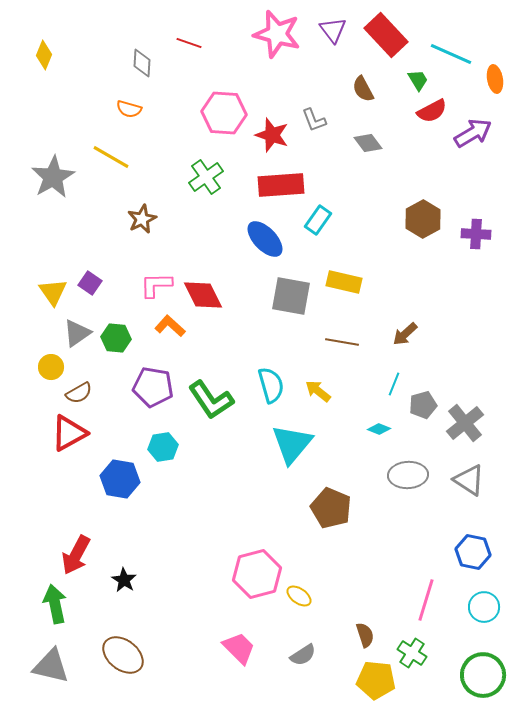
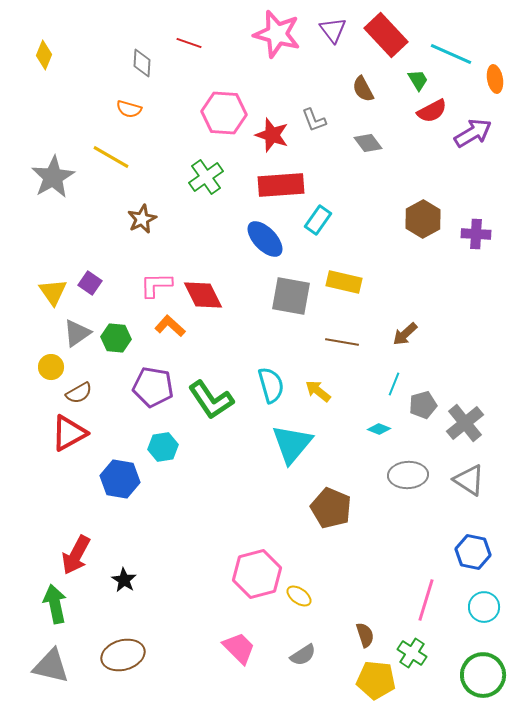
brown ellipse at (123, 655): rotated 54 degrees counterclockwise
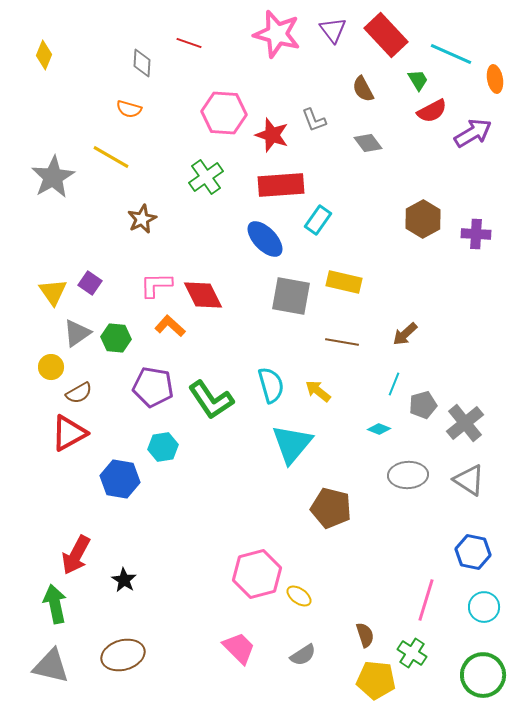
brown pentagon at (331, 508): rotated 9 degrees counterclockwise
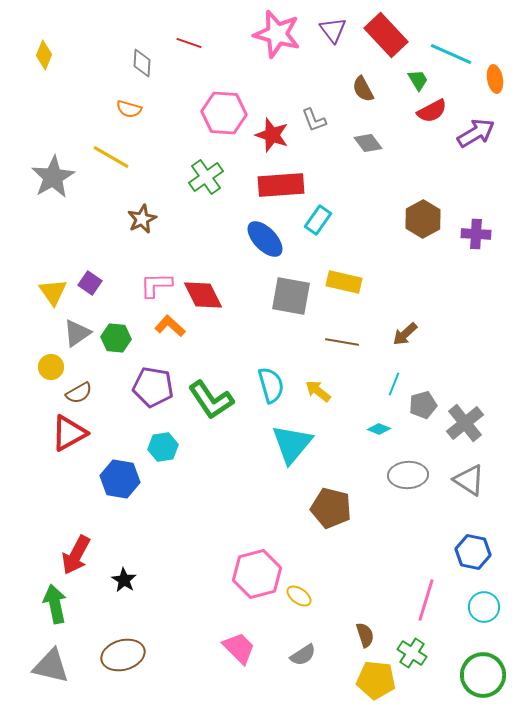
purple arrow at (473, 133): moved 3 px right
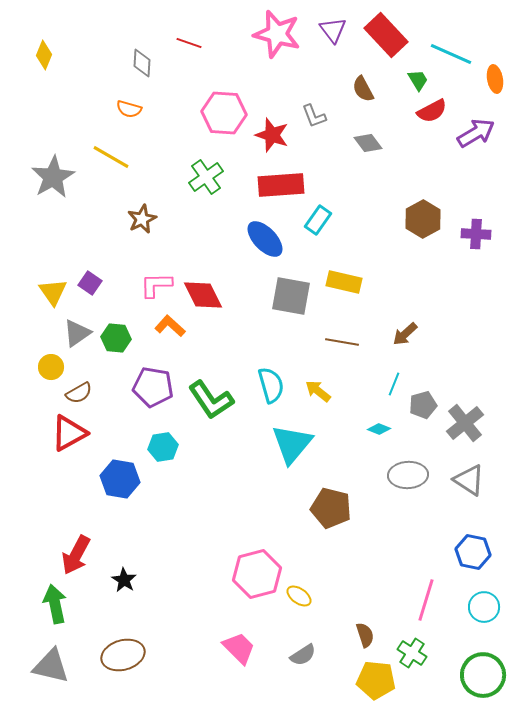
gray L-shape at (314, 120): moved 4 px up
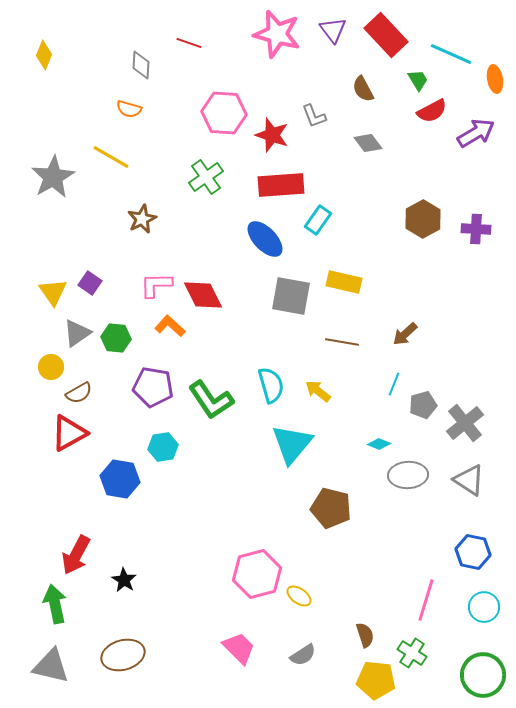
gray diamond at (142, 63): moved 1 px left, 2 px down
purple cross at (476, 234): moved 5 px up
cyan diamond at (379, 429): moved 15 px down
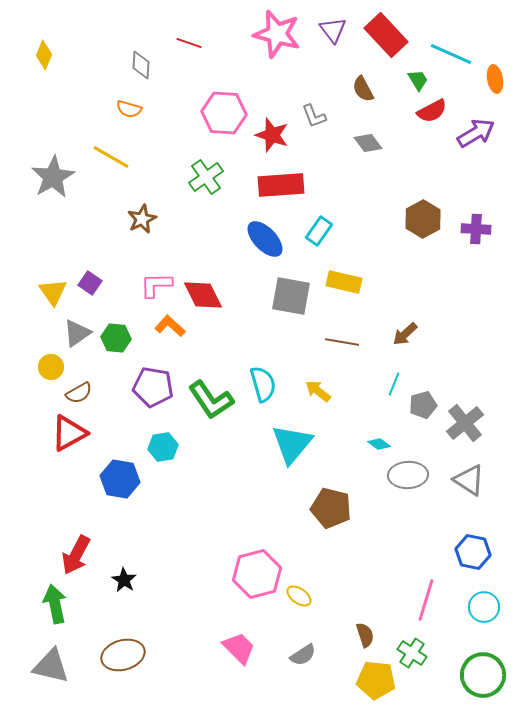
cyan rectangle at (318, 220): moved 1 px right, 11 px down
cyan semicircle at (271, 385): moved 8 px left, 1 px up
cyan diamond at (379, 444): rotated 15 degrees clockwise
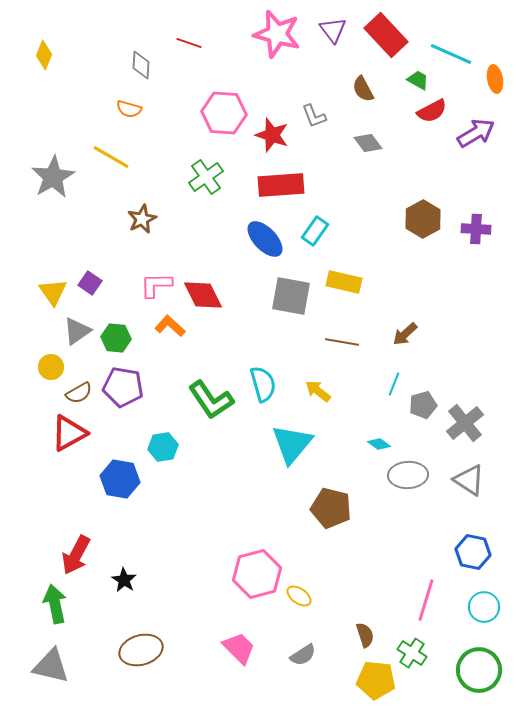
green trapezoid at (418, 80): rotated 30 degrees counterclockwise
cyan rectangle at (319, 231): moved 4 px left
gray triangle at (77, 333): moved 2 px up
purple pentagon at (153, 387): moved 30 px left
brown ellipse at (123, 655): moved 18 px right, 5 px up
green circle at (483, 675): moved 4 px left, 5 px up
